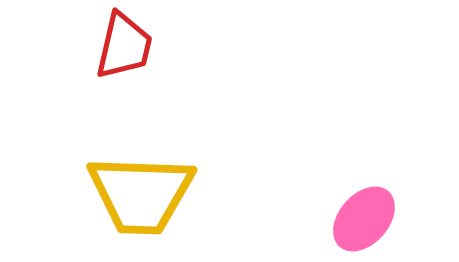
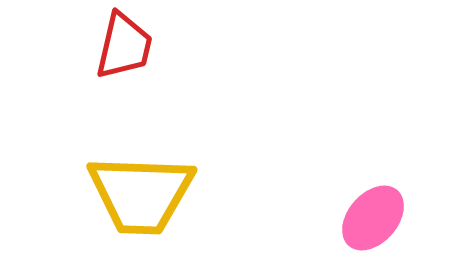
pink ellipse: moved 9 px right, 1 px up
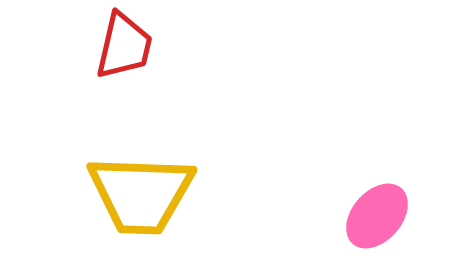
pink ellipse: moved 4 px right, 2 px up
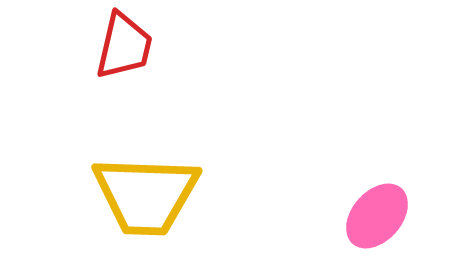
yellow trapezoid: moved 5 px right, 1 px down
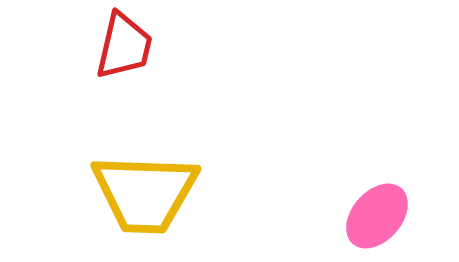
yellow trapezoid: moved 1 px left, 2 px up
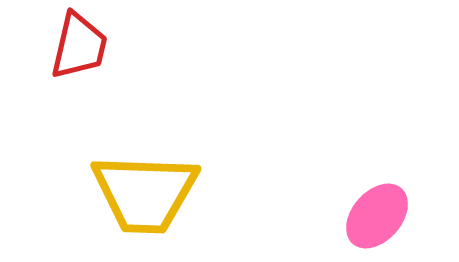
red trapezoid: moved 45 px left
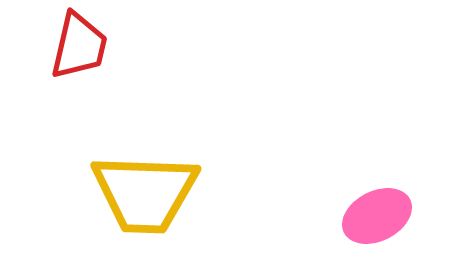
pink ellipse: rotated 22 degrees clockwise
